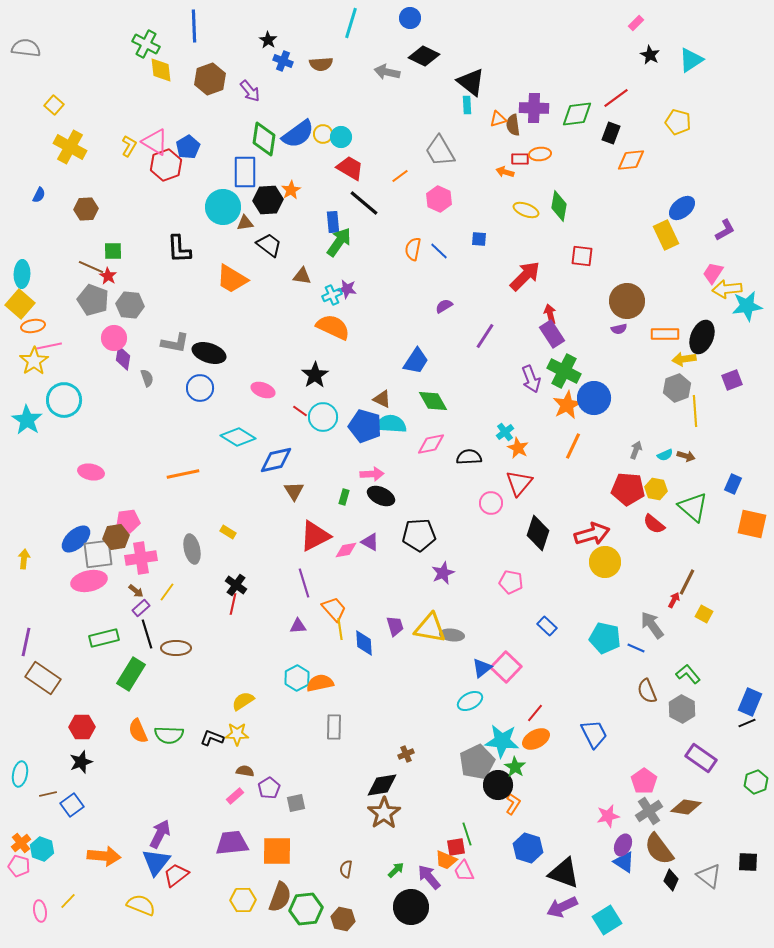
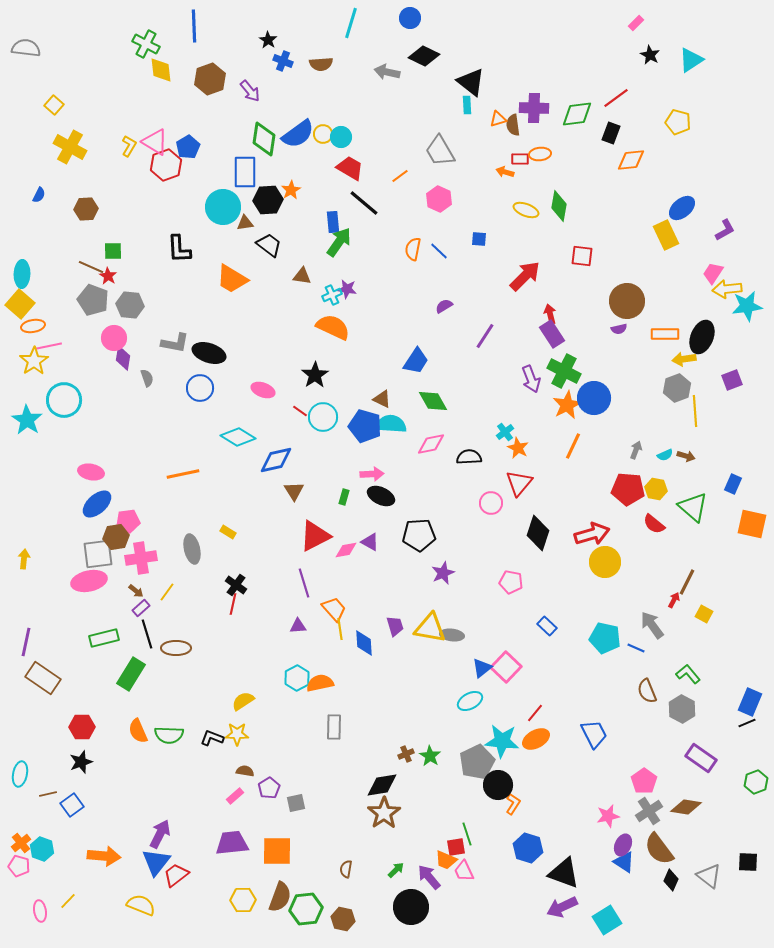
blue ellipse at (76, 539): moved 21 px right, 35 px up
green star at (515, 767): moved 85 px left, 11 px up
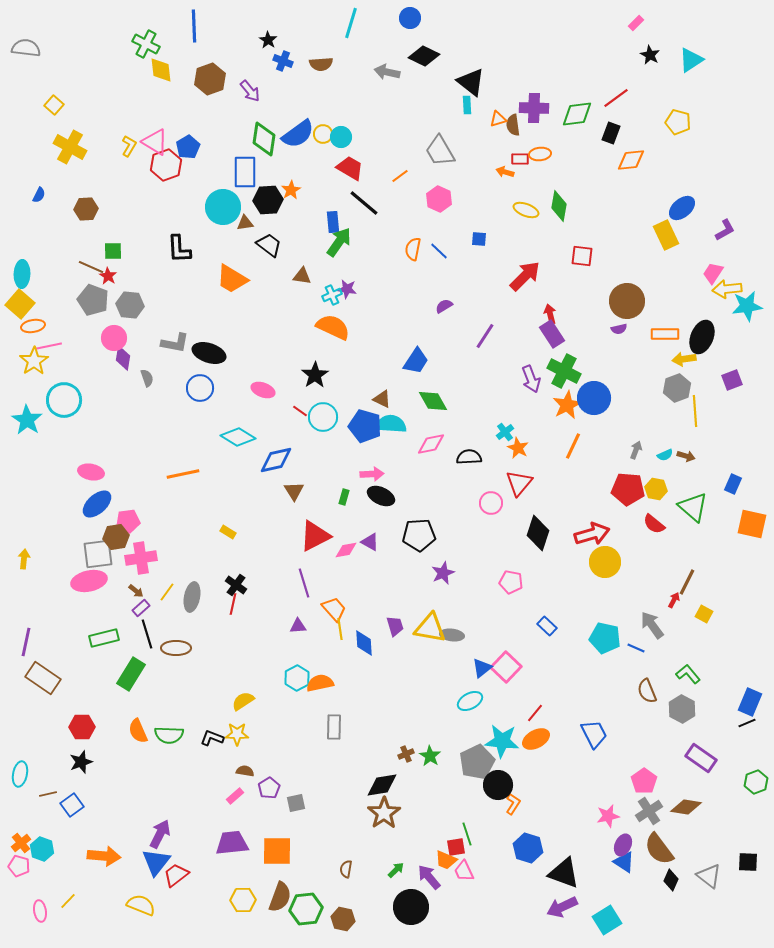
gray ellipse at (192, 549): moved 48 px down; rotated 24 degrees clockwise
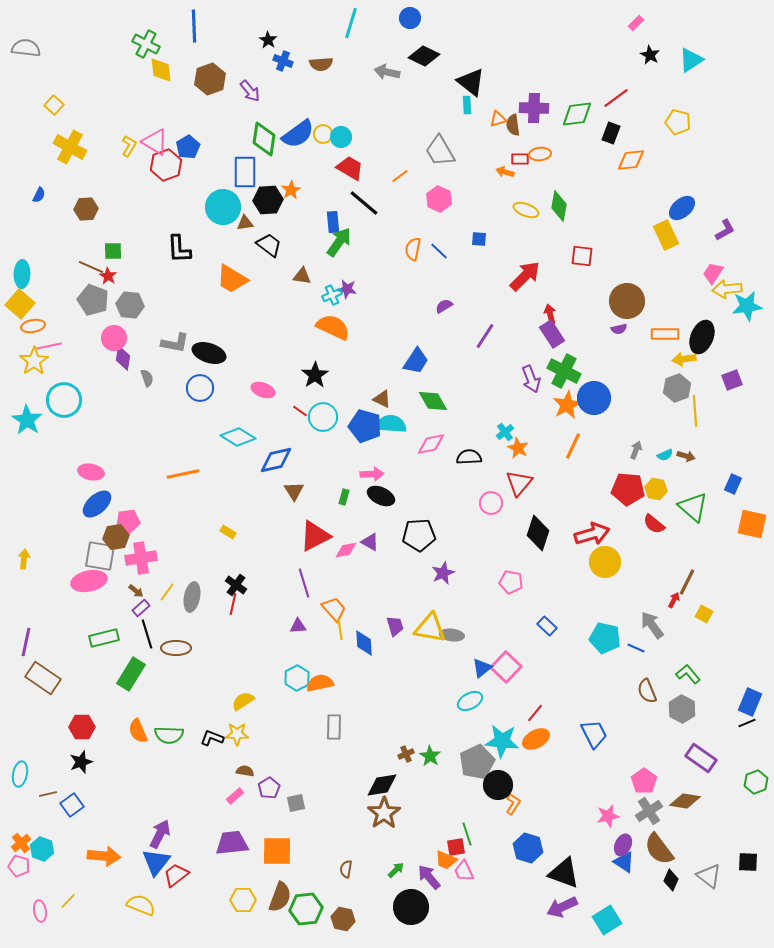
gray square at (98, 554): moved 2 px right, 2 px down; rotated 16 degrees clockwise
brown diamond at (686, 807): moved 1 px left, 6 px up
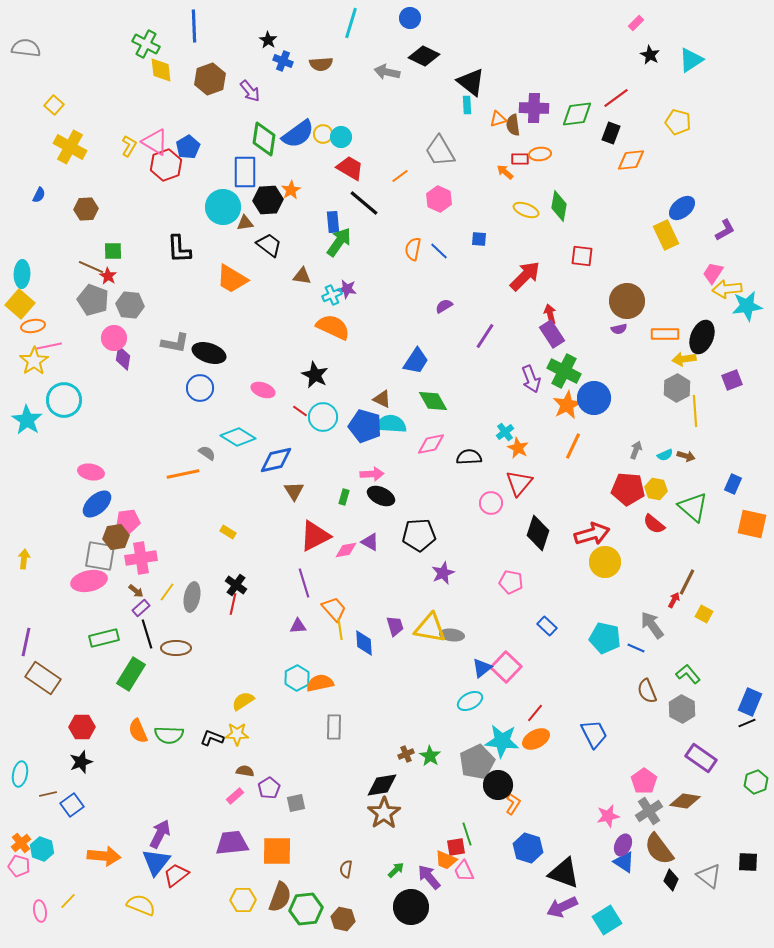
orange arrow at (505, 172): rotated 24 degrees clockwise
black star at (315, 375): rotated 12 degrees counterclockwise
gray semicircle at (147, 378): moved 60 px right, 75 px down; rotated 36 degrees counterclockwise
gray hexagon at (677, 388): rotated 8 degrees counterclockwise
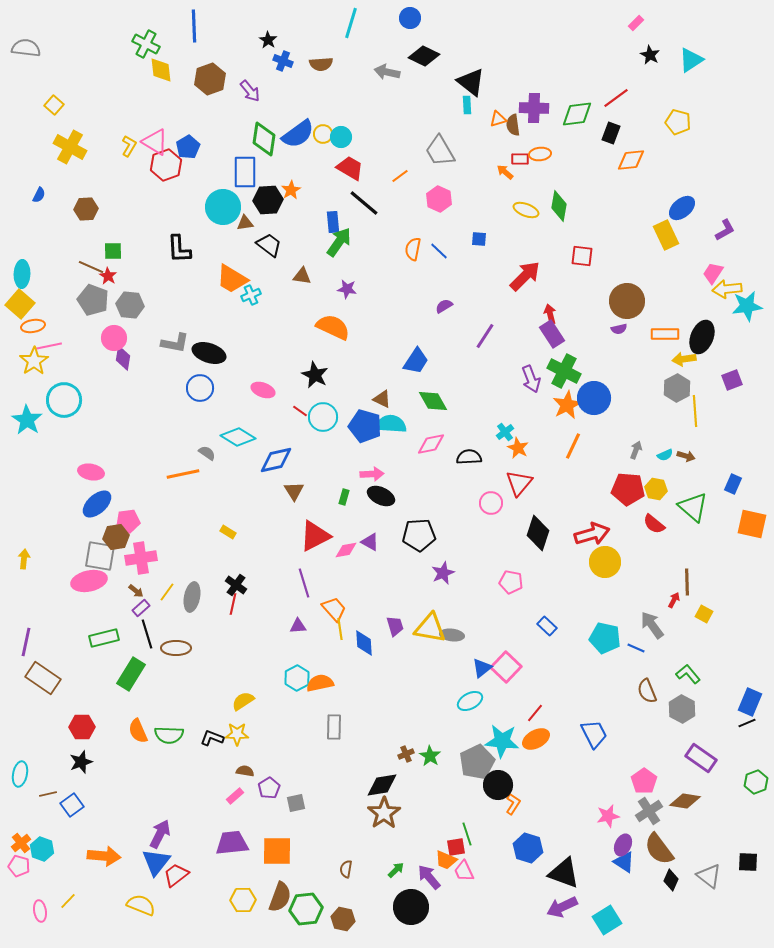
cyan cross at (332, 295): moved 81 px left
brown line at (687, 582): rotated 28 degrees counterclockwise
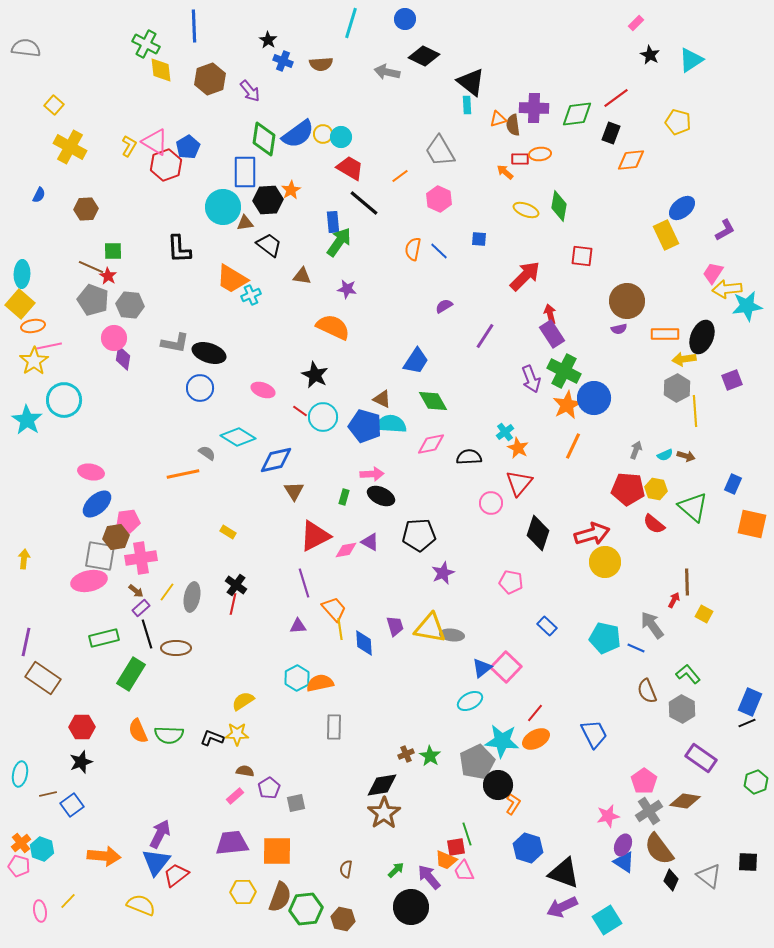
blue circle at (410, 18): moved 5 px left, 1 px down
yellow hexagon at (243, 900): moved 8 px up
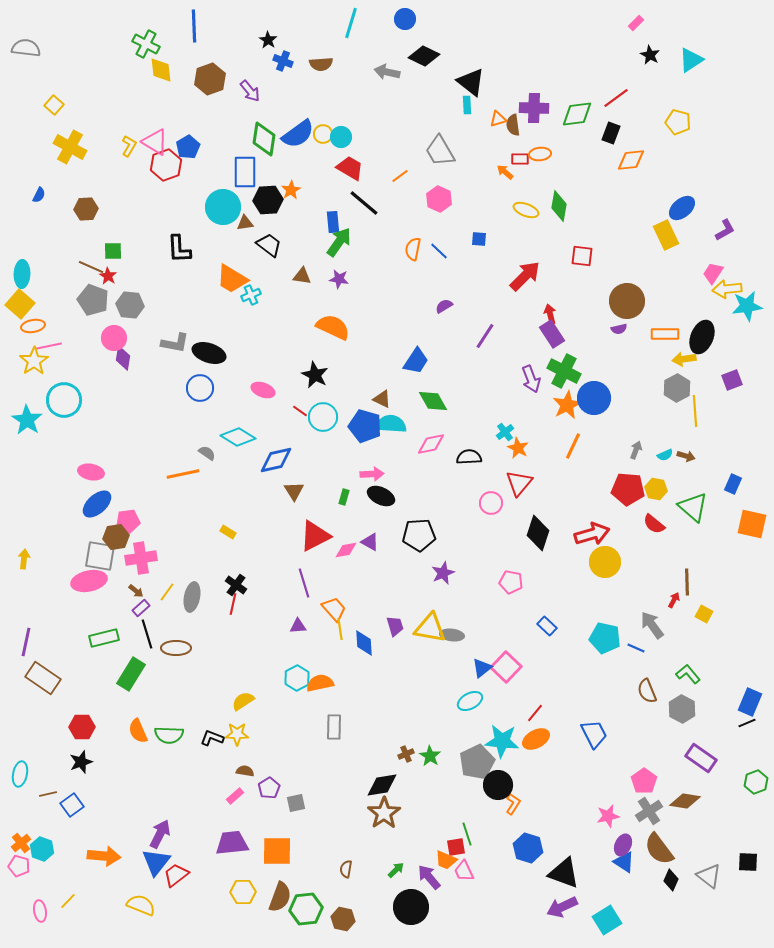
purple star at (347, 289): moved 8 px left, 10 px up
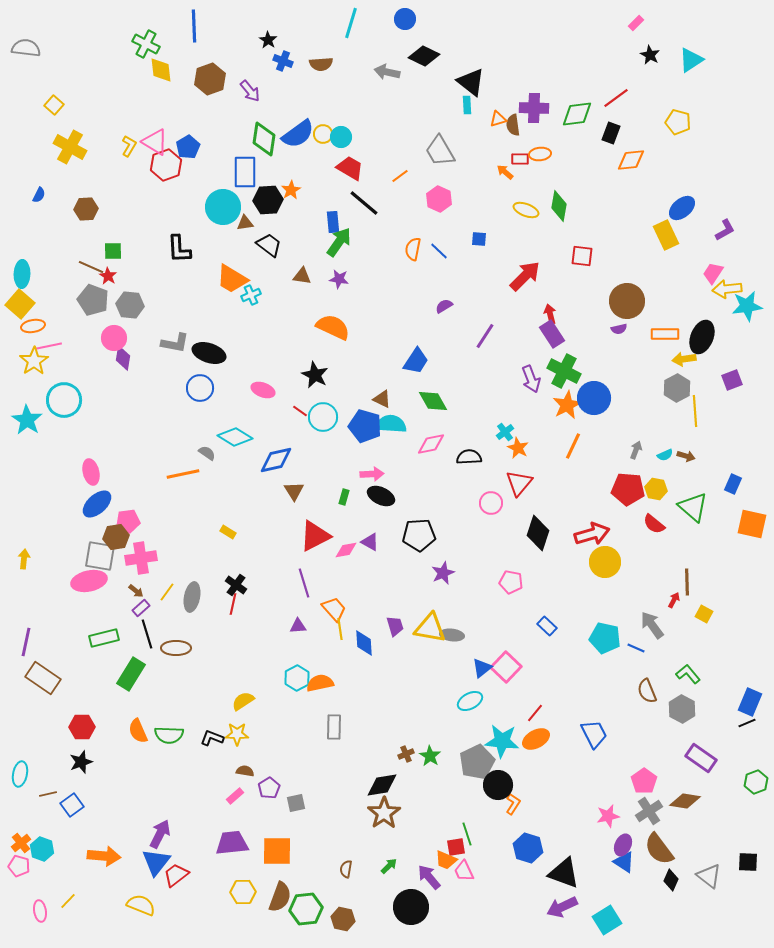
cyan diamond at (238, 437): moved 3 px left
pink ellipse at (91, 472): rotated 65 degrees clockwise
green arrow at (396, 870): moved 7 px left, 4 px up
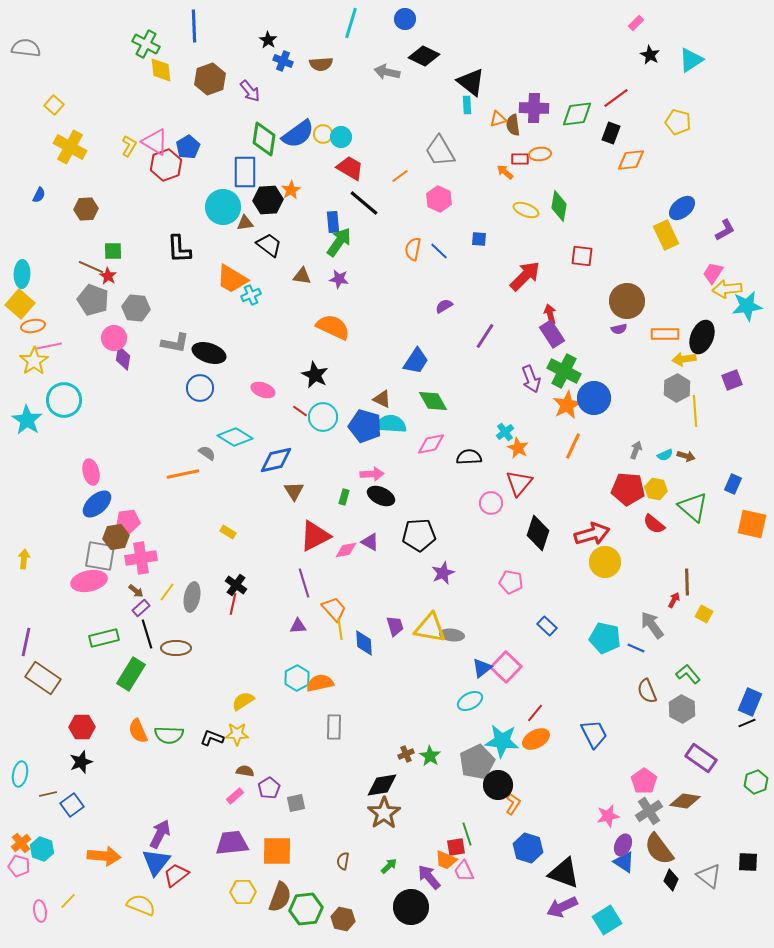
gray hexagon at (130, 305): moved 6 px right, 3 px down
brown semicircle at (346, 869): moved 3 px left, 8 px up
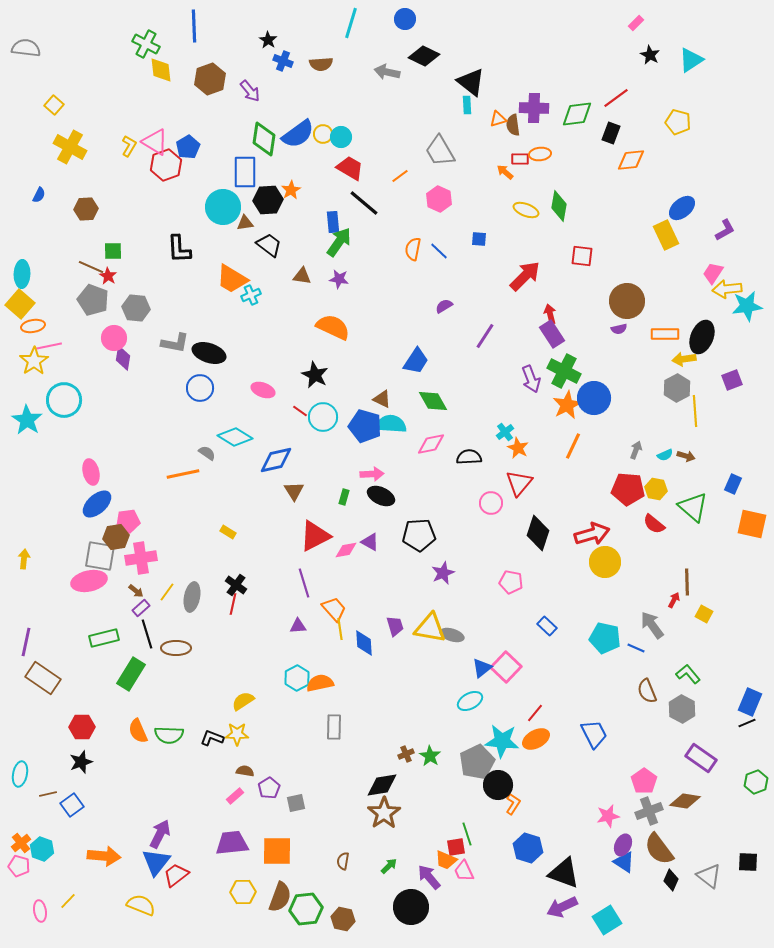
gray ellipse at (452, 635): rotated 10 degrees clockwise
gray cross at (649, 811): rotated 12 degrees clockwise
